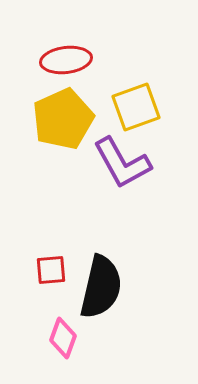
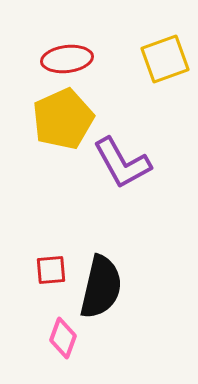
red ellipse: moved 1 px right, 1 px up
yellow square: moved 29 px right, 48 px up
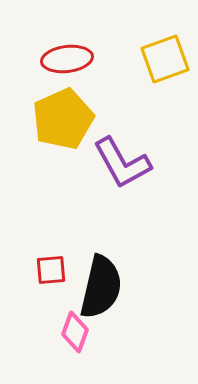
pink diamond: moved 12 px right, 6 px up
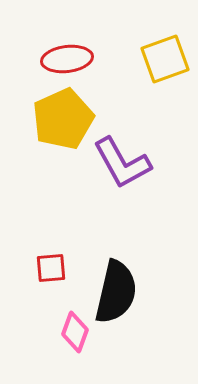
red square: moved 2 px up
black semicircle: moved 15 px right, 5 px down
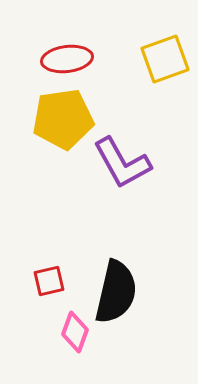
yellow pentagon: rotated 16 degrees clockwise
red square: moved 2 px left, 13 px down; rotated 8 degrees counterclockwise
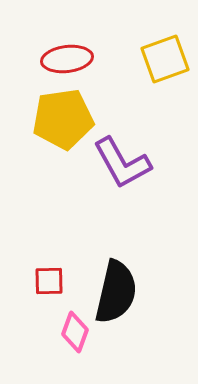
red square: rotated 12 degrees clockwise
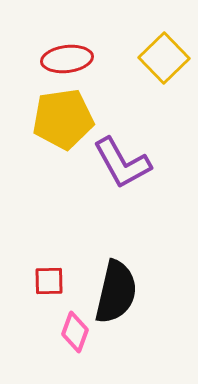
yellow square: moved 1 px left, 1 px up; rotated 24 degrees counterclockwise
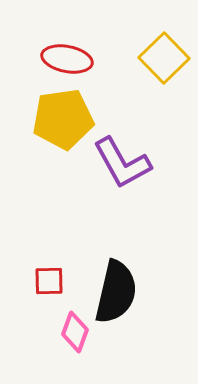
red ellipse: rotated 18 degrees clockwise
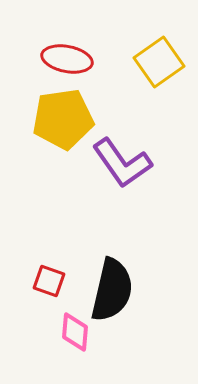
yellow square: moved 5 px left, 4 px down; rotated 9 degrees clockwise
purple L-shape: rotated 6 degrees counterclockwise
red square: rotated 20 degrees clockwise
black semicircle: moved 4 px left, 2 px up
pink diamond: rotated 15 degrees counterclockwise
